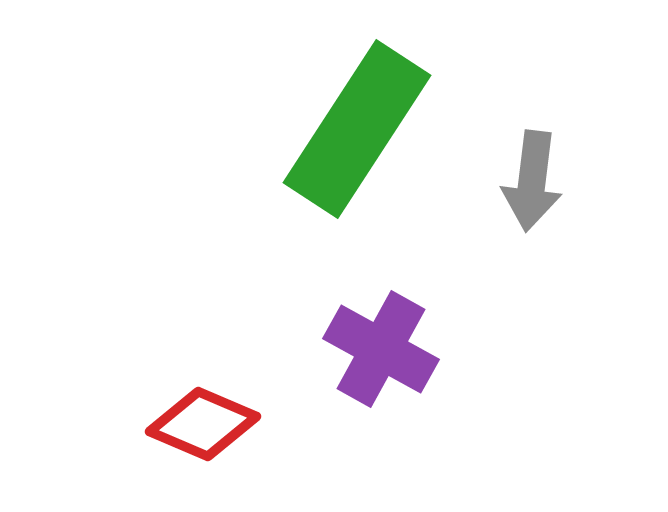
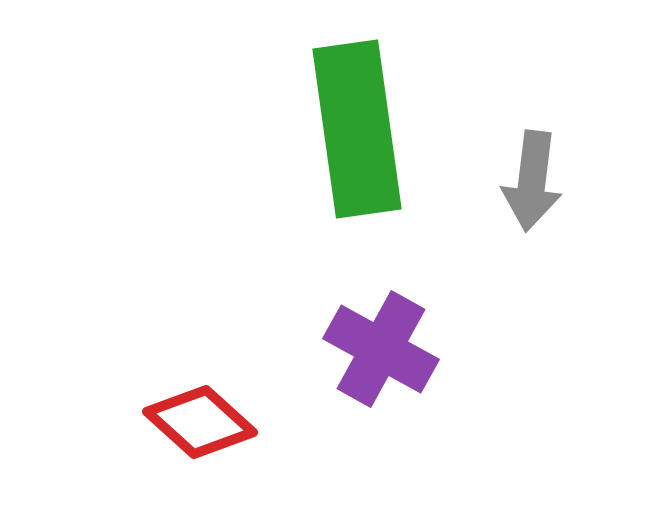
green rectangle: rotated 41 degrees counterclockwise
red diamond: moved 3 px left, 2 px up; rotated 19 degrees clockwise
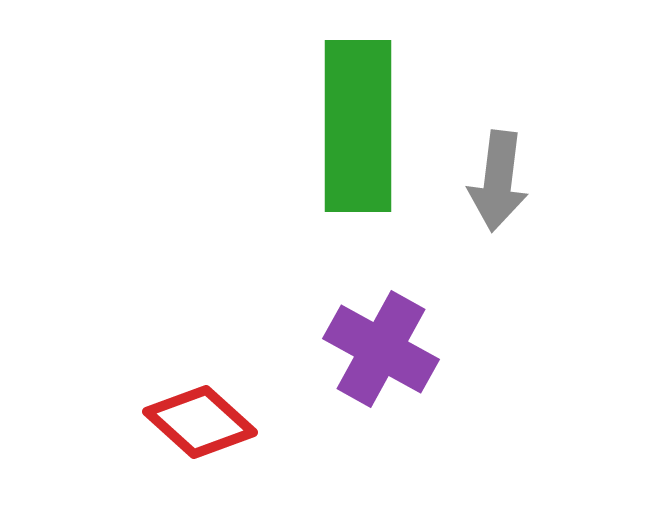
green rectangle: moved 1 px right, 3 px up; rotated 8 degrees clockwise
gray arrow: moved 34 px left
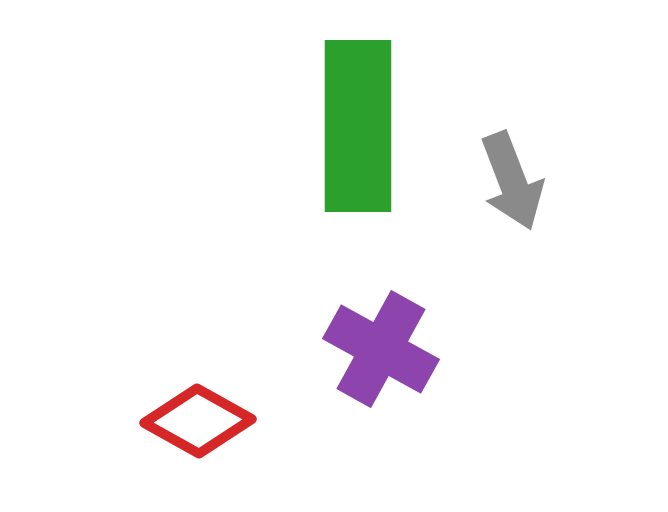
gray arrow: moved 14 px right; rotated 28 degrees counterclockwise
red diamond: moved 2 px left, 1 px up; rotated 13 degrees counterclockwise
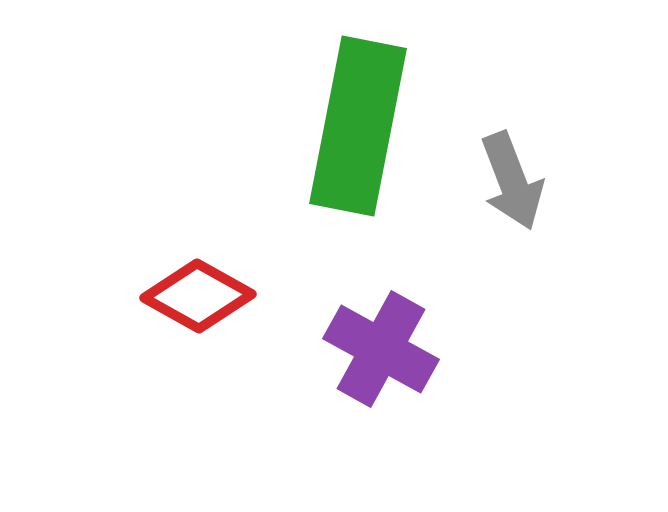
green rectangle: rotated 11 degrees clockwise
red diamond: moved 125 px up
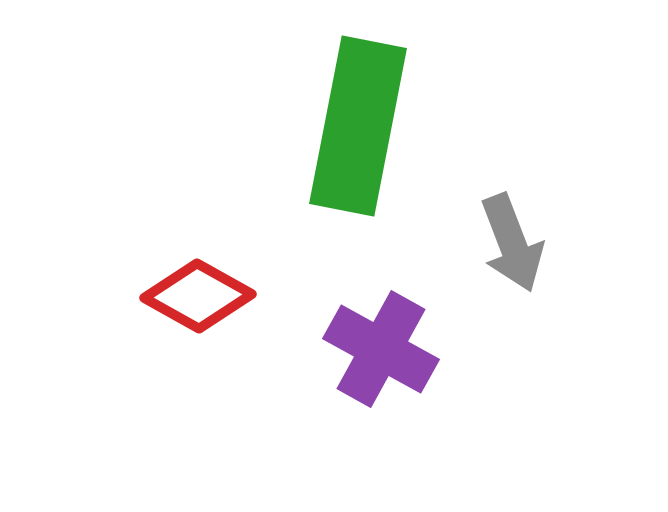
gray arrow: moved 62 px down
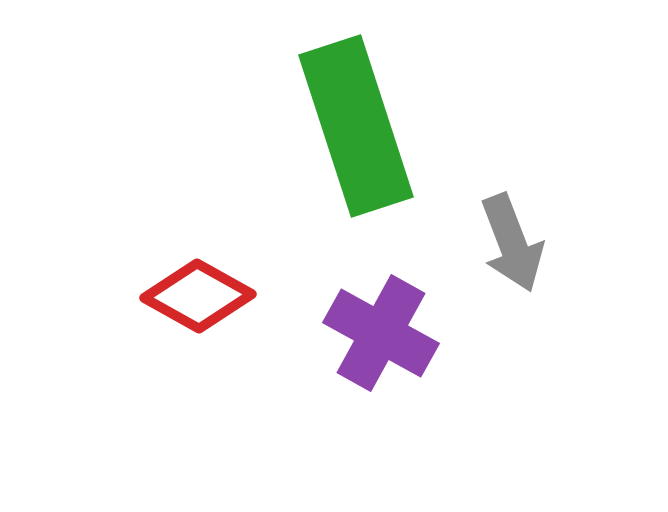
green rectangle: moved 2 px left; rotated 29 degrees counterclockwise
purple cross: moved 16 px up
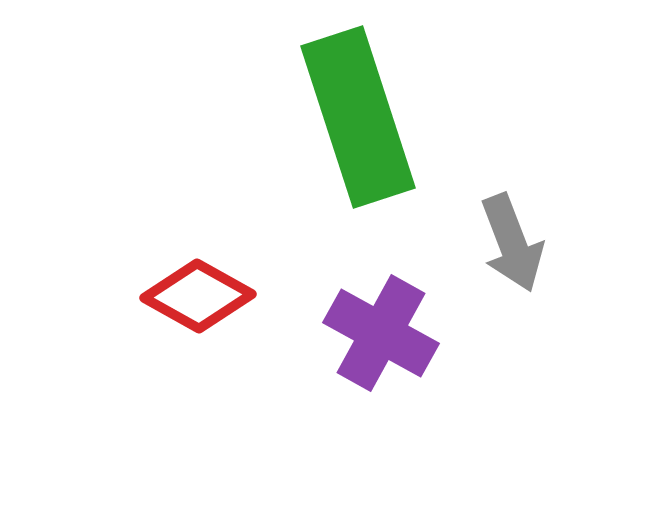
green rectangle: moved 2 px right, 9 px up
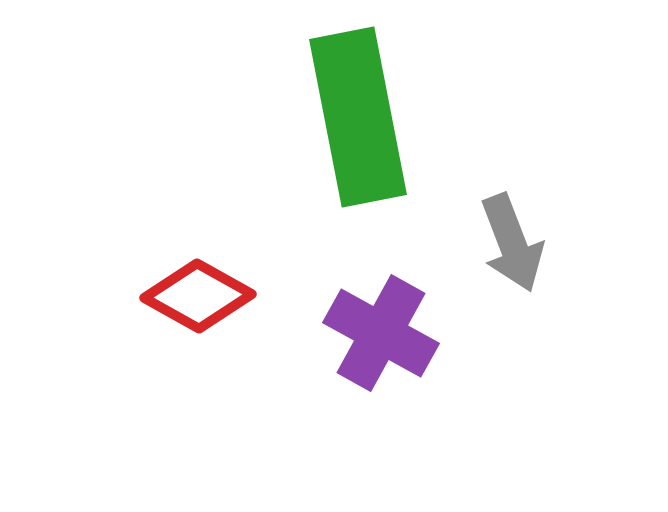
green rectangle: rotated 7 degrees clockwise
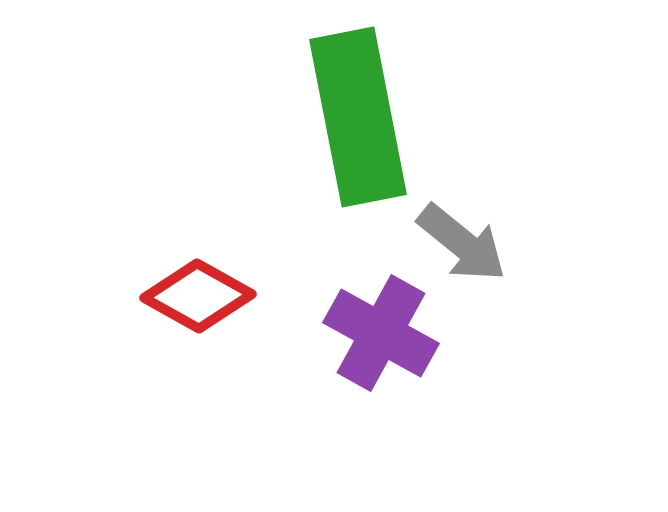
gray arrow: moved 50 px left; rotated 30 degrees counterclockwise
